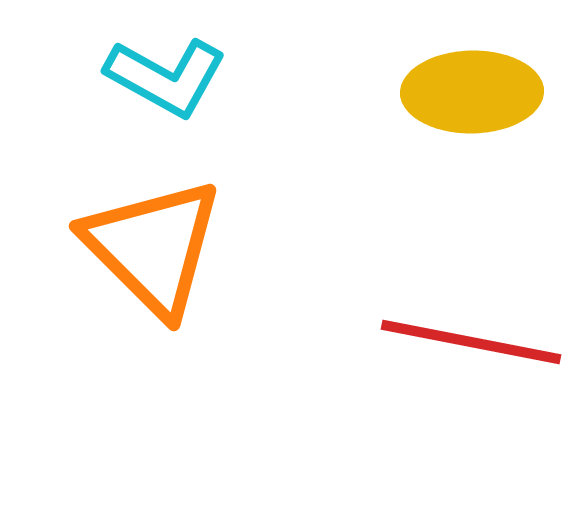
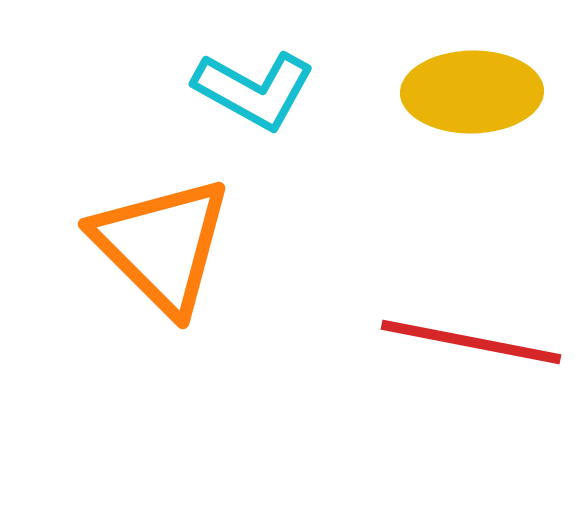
cyan L-shape: moved 88 px right, 13 px down
orange triangle: moved 9 px right, 2 px up
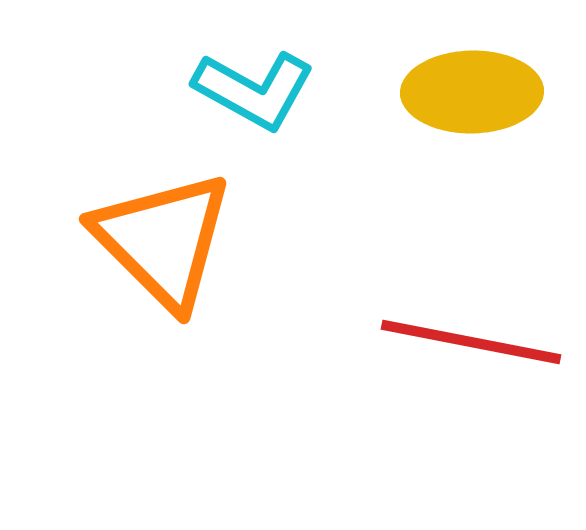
orange triangle: moved 1 px right, 5 px up
